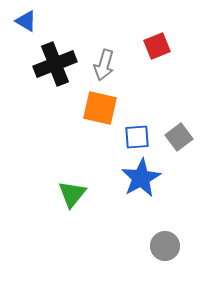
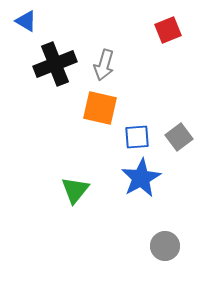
red square: moved 11 px right, 16 px up
green triangle: moved 3 px right, 4 px up
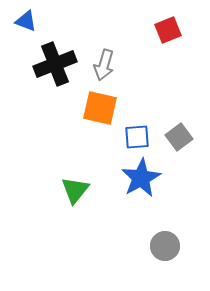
blue triangle: rotated 10 degrees counterclockwise
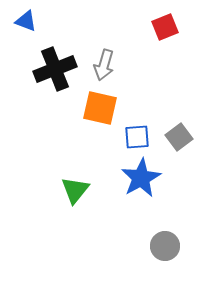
red square: moved 3 px left, 3 px up
black cross: moved 5 px down
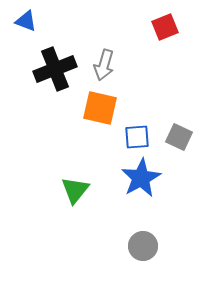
gray square: rotated 28 degrees counterclockwise
gray circle: moved 22 px left
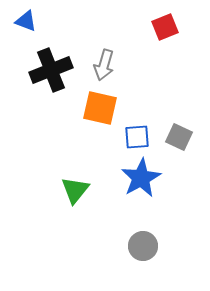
black cross: moved 4 px left, 1 px down
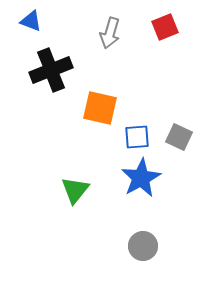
blue triangle: moved 5 px right
gray arrow: moved 6 px right, 32 px up
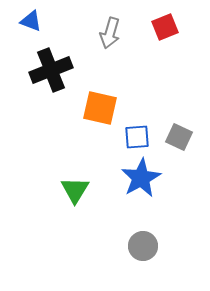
green triangle: rotated 8 degrees counterclockwise
